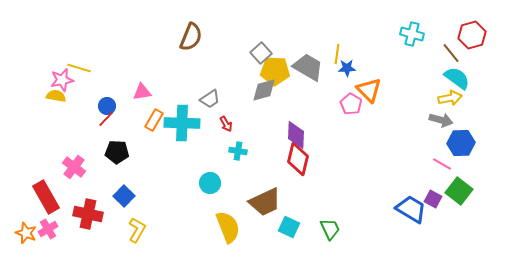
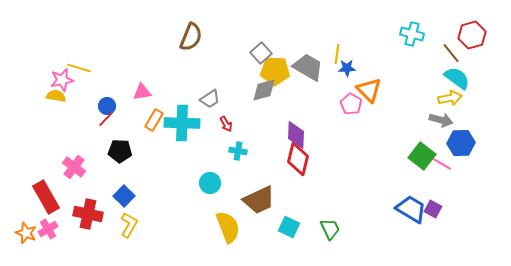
black pentagon at (117, 152): moved 3 px right, 1 px up
green square at (459, 191): moved 37 px left, 35 px up
purple square at (433, 199): moved 10 px down
brown trapezoid at (265, 202): moved 6 px left, 2 px up
yellow L-shape at (137, 230): moved 8 px left, 5 px up
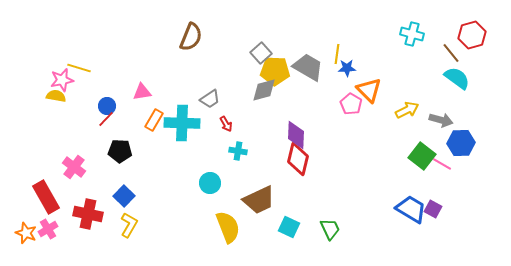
yellow arrow at (450, 98): moved 43 px left, 12 px down; rotated 15 degrees counterclockwise
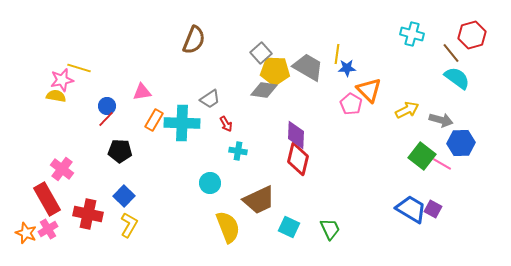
brown semicircle at (191, 37): moved 3 px right, 3 px down
gray diamond at (264, 90): rotated 24 degrees clockwise
pink cross at (74, 167): moved 12 px left, 2 px down
red rectangle at (46, 197): moved 1 px right, 2 px down
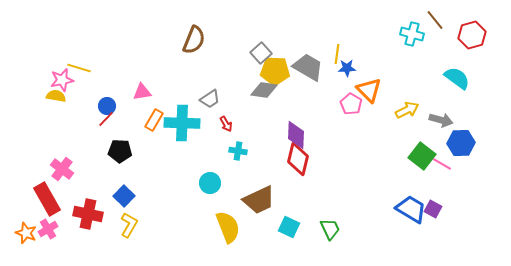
brown line at (451, 53): moved 16 px left, 33 px up
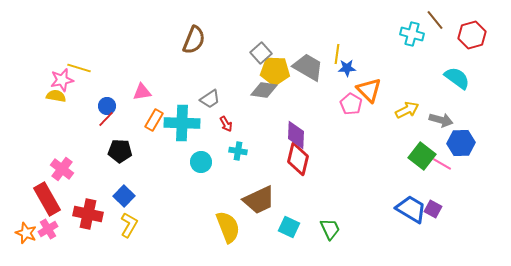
cyan circle at (210, 183): moved 9 px left, 21 px up
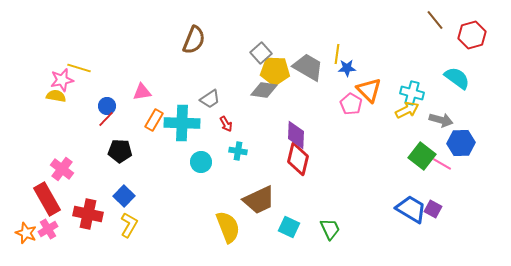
cyan cross at (412, 34): moved 59 px down
